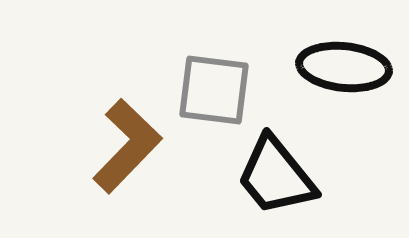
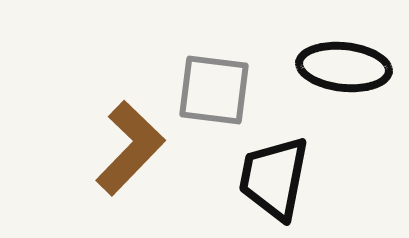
brown L-shape: moved 3 px right, 2 px down
black trapezoid: moved 2 px left, 2 px down; rotated 50 degrees clockwise
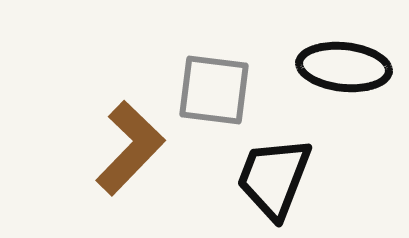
black trapezoid: rotated 10 degrees clockwise
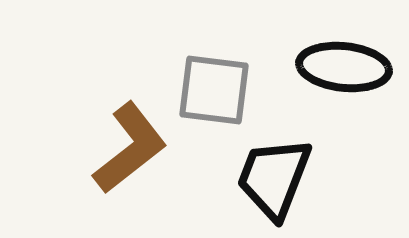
brown L-shape: rotated 8 degrees clockwise
